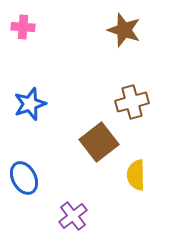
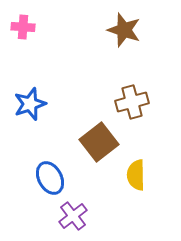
blue ellipse: moved 26 px right
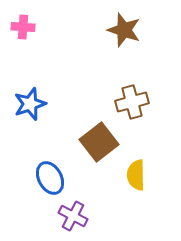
purple cross: rotated 24 degrees counterclockwise
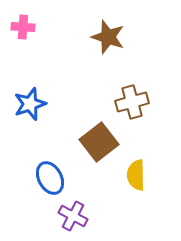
brown star: moved 16 px left, 7 px down
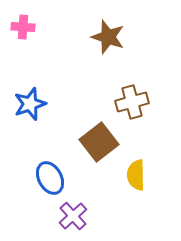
purple cross: rotated 20 degrees clockwise
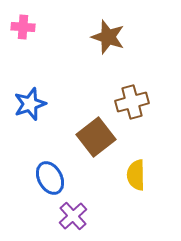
brown square: moved 3 px left, 5 px up
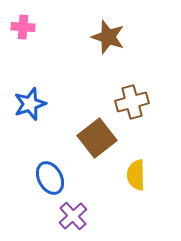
brown square: moved 1 px right, 1 px down
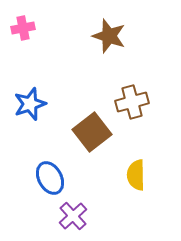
pink cross: moved 1 px down; rotated 15 degrees counterclockwise
brown star: moved 1 px right, 1 px up
brown square: moved 5 px left, 6 px up
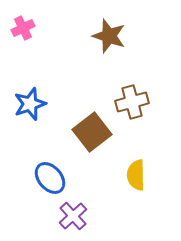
pink cross: rotated 15 degrees counterclockwise
blue ellipse: rotated 12 degrees counterclockwise
